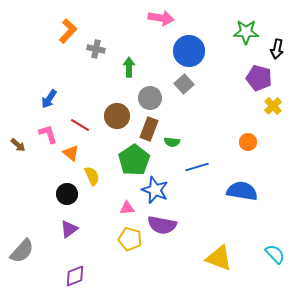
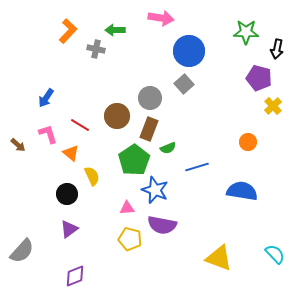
green arrow: moved 14 px left, 37 px up; rotated 90 degrees counterclockwise
blue arrow: moved 3 px left, 1 px up
green semicircle: moved 4 px left, 6 px down; rotated 28 degrees counterclockwise
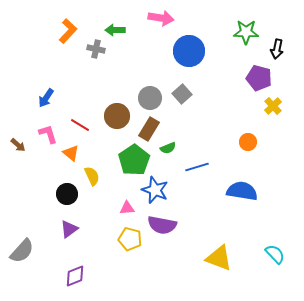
gray square: moved 2 px left, 10 px down
brown rectangle: rotated 10 degrees clockwise
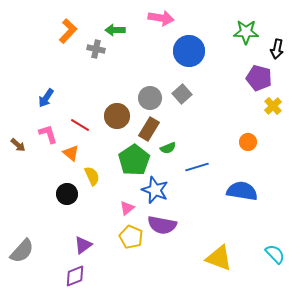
pink triangle: rotated 35 degrees counterclockwise
purple triangle: moved 14 px right, 16 px down
yellow pentagon: moved 1 px right, 2 px up; rotated 10 degrees clockwise
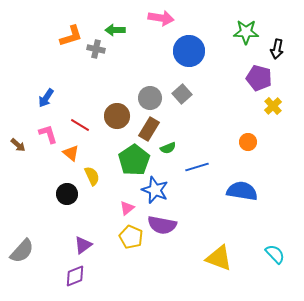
orange L-shape: moved 3 px right, 5 px down; rotated 30 degrees clockwise
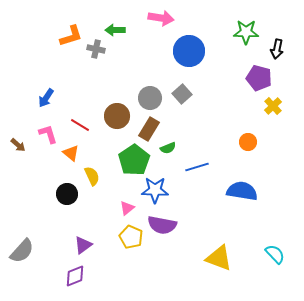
blue star: rotated 20 degrees counterclockwise
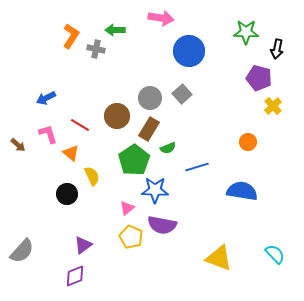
orange L-shape: rotated 40 degrees counterclockwise
blue arrow: rotated 30 degrees clockwise
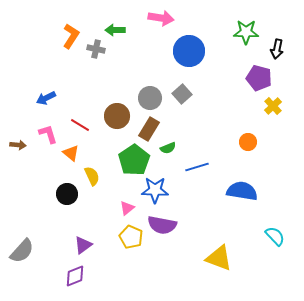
brown arrow: rotated 35 degrees counterclockwise
cyan semicircle: moved 18 px up
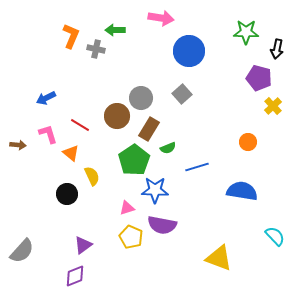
orange L-shape: rotated 10 degrees counterclockwise
gray circle: moved 9 px left
pink triangle: rotated 21 degrees clockwise
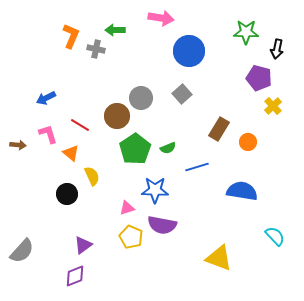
brown rectangle: moved 70 px right
green pentagon: moved 1 px right, 11 px up
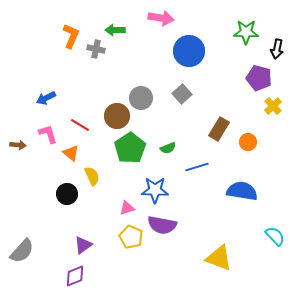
green pentagon: moved 5 px left, 1 px up
